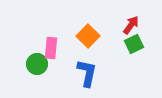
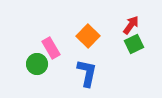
pink rectangle: rotated 35 degrees counterclockwise
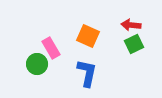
red arrow: rotated 120 degrees counterclockwise
orange square: rotated 20 degrees counterclockwise
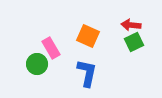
green square: moved 2 px up
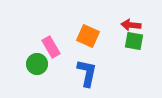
green square: moved 1 px up; rotated 36 degrees clockwise
pink rectangle: moved 1 px up
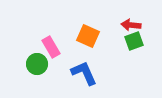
green square: rotated 30 degrees counterclockwise
blue L-shape: moved 3 px left; rotated 36 degrees counterclockwise
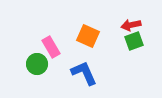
red arrow: rotated 18 degrees counterclockwise
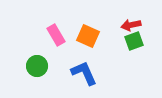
pink rectangle: moved 5 px right, 12 px up
green circle: moved 2 px down
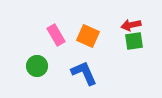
green square: rotated 12 degrees clockwise
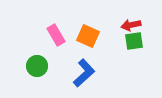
blue L-shape: rotated 72 degrees clockwise
